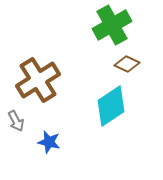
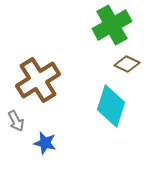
cyan diamond: rotated 39 degrees counterclockwise
blue star: moved 4 px left, 1 px down
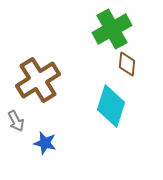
green cross: moved 4 px down
brown diamond: rotated 70 degrees clockwise
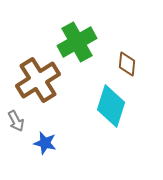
green cross: moved 35 px left, 13 px down
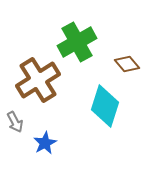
brown diamond: rotated 45 degrees counterclockwise
cyan diamond: moved 6 px left
gray arrow: moved 1 px left, 1 px down
blue star: rotated 30 degrees clockwise
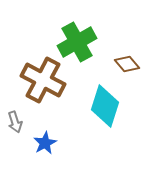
brown cross: moved 5 px right; rotated 30 degrees counterclockwise
gray arrow: rotated 10 degrees clockwise
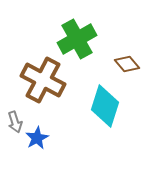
green cross: moved 3 px up
blue star: moved 8 px left, 5 px up
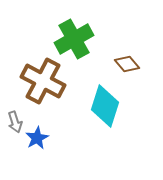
green cross: moved 3 px left
brown cross: moved 1 px down
